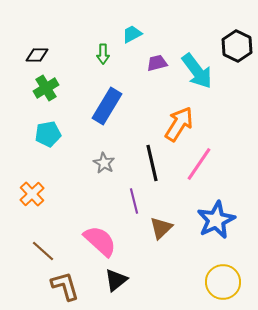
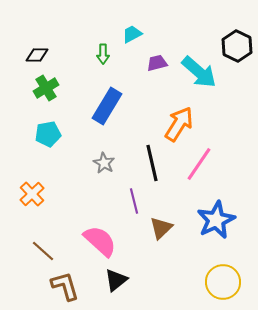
cyan arrow: moved 2 px right, 1 px down; rotated 12 degrees counterclockwise
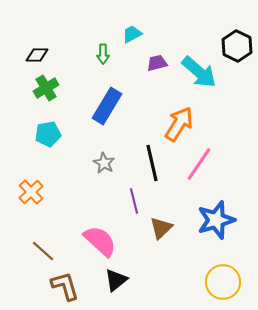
orange cross: moved 1 px left, 2 px up
blue star: rotated 9 degrees clockwise
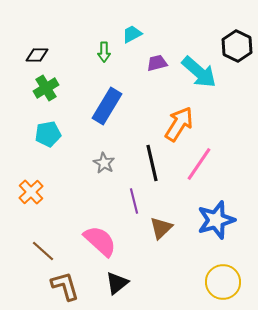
green arrow: moved 1 px right, 2 px up
black triangle: moved 1 px right, 3 px down
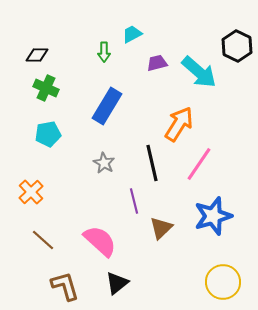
green cross: rotated 35 degrees counterclockwise
blue star: moved 3 px left, 4 px up
brown line: moved 11 px up
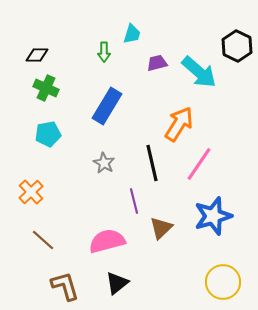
cyan trapezoid: rotated 135 degrees clockwise
pink semicircle: moved 7 px right; rotated 57 degrees counterclockwise
